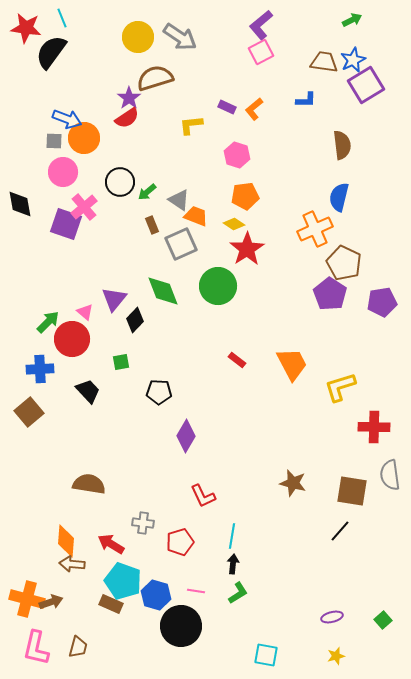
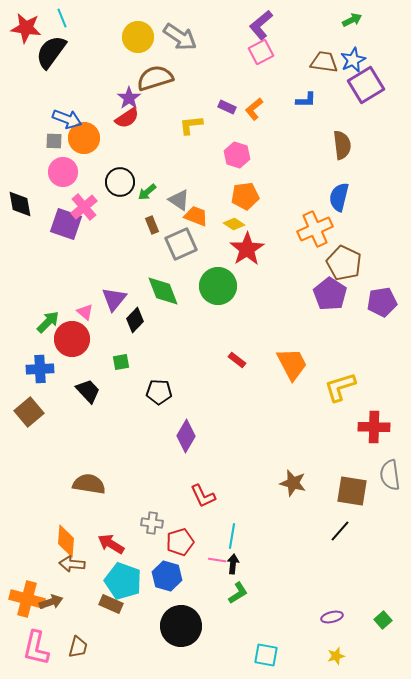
gray cross at (143, 523): moved 9 px right
pink line at (196, 591): moved 21 px right, 31 px up
blue hexagon at (156, 595): moved 11 px right, 19 px up
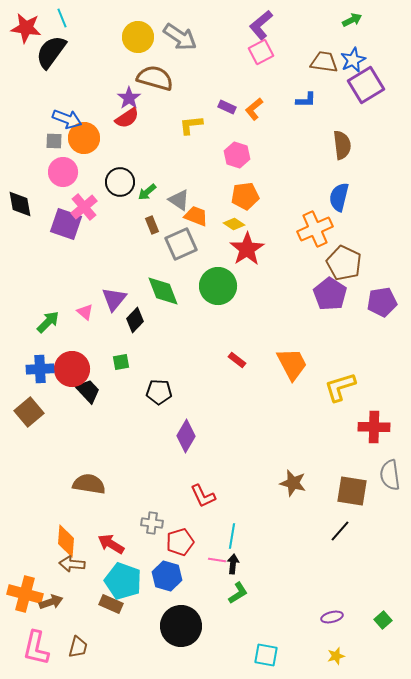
brown semicircle at (155, 78): rotated 33 degrees clockwise
red circle at (72, 339): moved 30 px down
orange cross at (27, 599): moved 2 px left, 5 px up
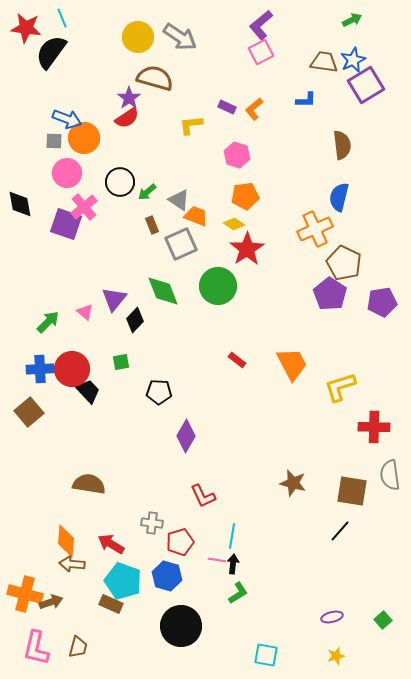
pink circle at (63, 172): moved 4 px right, 1 px down
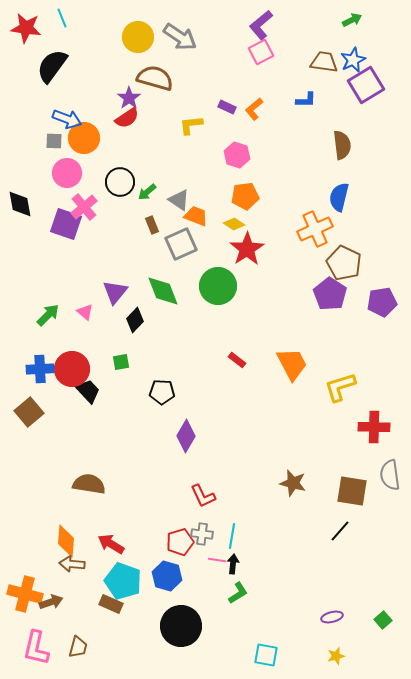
black semicircle at (51, 52): moved 1 px right, 14 px down
purple triangle at (114, 299): moved 1 px right, 7 px up
green arrow at (48, 322): moved 7 px up
black pentagon at (159, 392): moved 3 px right
gray cross at (152, 523): moved 50 px right, 11 px down
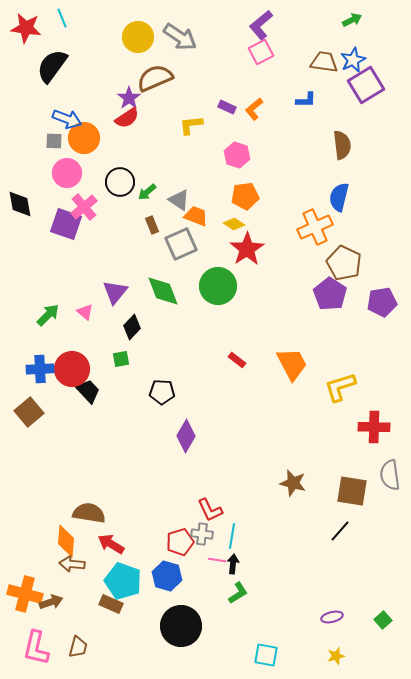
brown semicircle at (155, 78): rotated 39 degrees counterclockwise
orange cross at (315, 229): moved 2 px up
black diamond at (135, 320): moved 3 px left, 7 px down
green square at (121, 362): moved 3 px up
brown semicircle at (89, 484): moved 29 px down
red L-shape at (203, 496): moved 7 px right, 14 px down
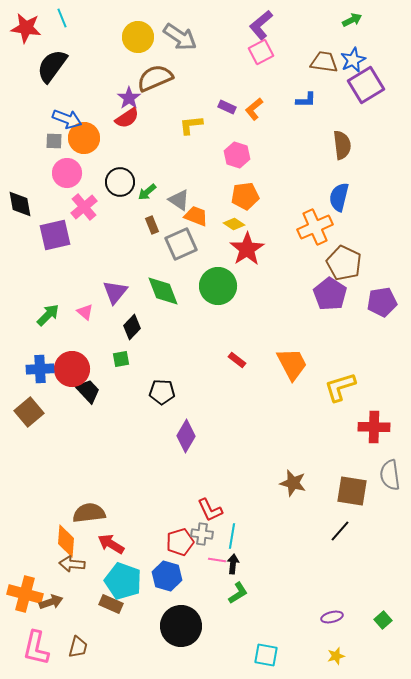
purple square at (66, 224): moved 11 px left, 11 px down; rotated 32 degrees counterclockwise
brown semicircle at (89, 513): rotated 16 degrees counterclockwise
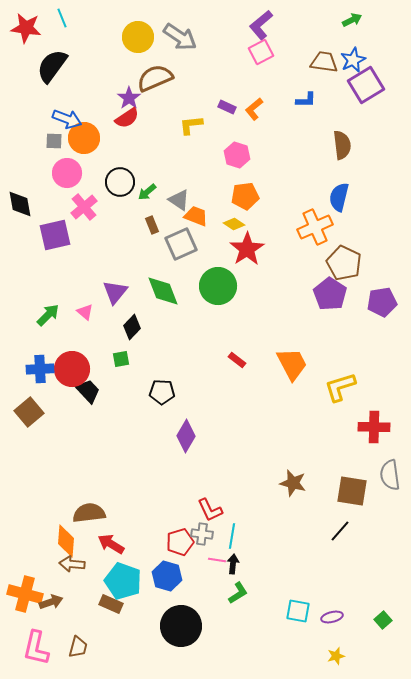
cyan square at (266, 655): moved 32 px right, 44 px up
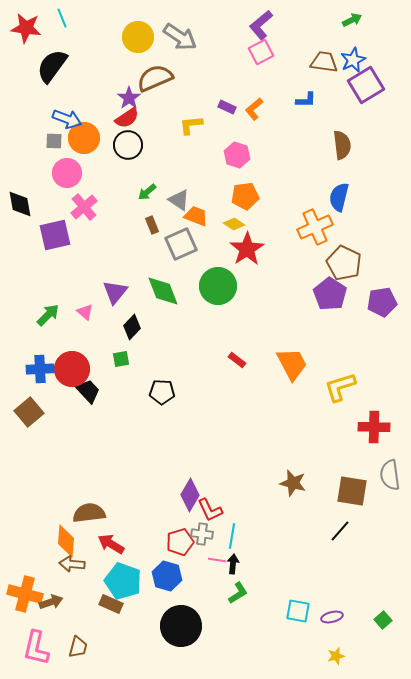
black circle at (120, 182): moved 8 px right, 37 px up
purple diamond at (186, 436): moved 4 px right, 59 px down
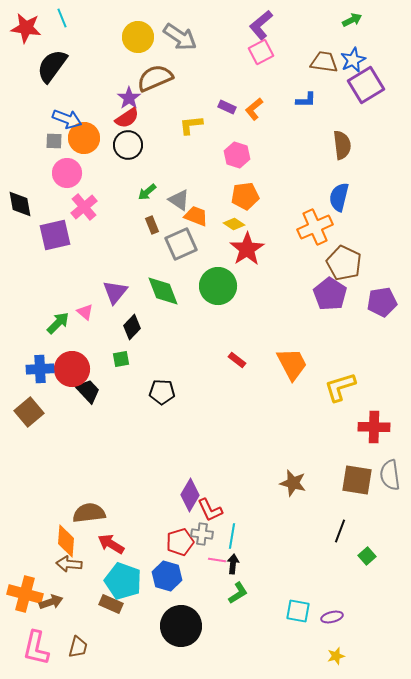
green arrow at (48, 315): moved 10 px right, 8 px down
brown square at (352, 491): moved 5 px right, 11 px up
black line at (340, 531): rotated 20 degrees counterclockwise
brown arrow at (72, 564): moved 3 px left
green square at (383, 620): moved 16 px left, 64 px up
